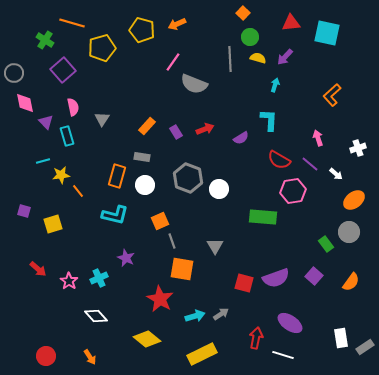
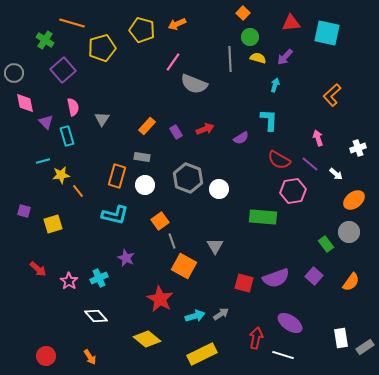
orange square at (160, 221): rotated 12 degrees counterclockwise
orange square at (182, 269): moved 2 px right, 3 px up; rotated 20 degrees clockwise
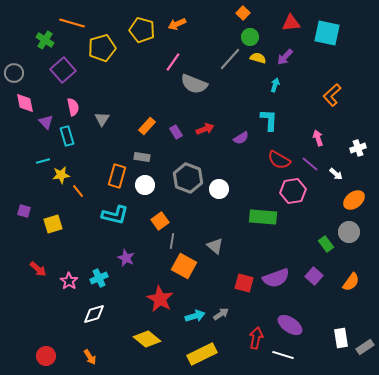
gray line at (230, 59): rotated 45 degrees clockwise
gray line at (172, 241): rotated 28 degrees clockwise
gray triangle at (215, 246): rotated 18 degrees counterclockwise
white diamond at (96, 316): moved 2 px left, 2 px up; rotated 65 degrees counterclockwise
purple ellipse at (290, 323): moved 2 px down
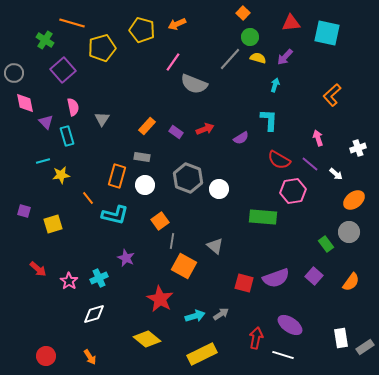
purple rectangle at (176, 132): rotated 24 degrees counterclockwise
orange line at (78, 191): moved 10 px right, 7 px down
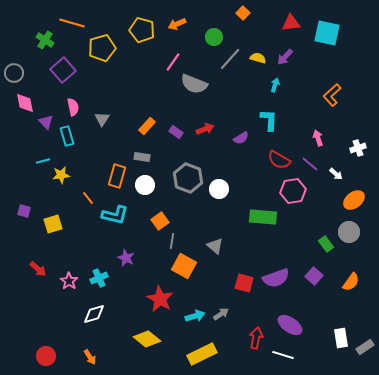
green circle at (250, 37): moved 36 px left
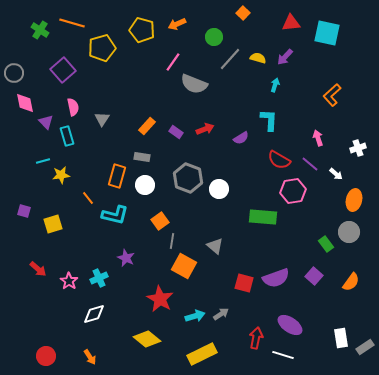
green cross at (45, 40): moved 5 px left, 10 px up
orange ellipse at (354, 200): rotated 40 degrees counterclockwise
